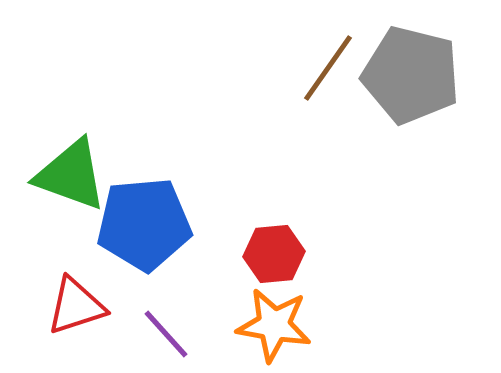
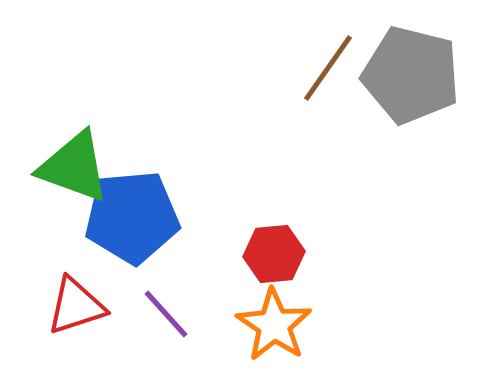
green triangle: moved 3 px right, 8 px up
blue pentagon: moved 12 px left, 7 px up
orange star: rotated 24 degrees clockwise
purple line: moved 20 px up
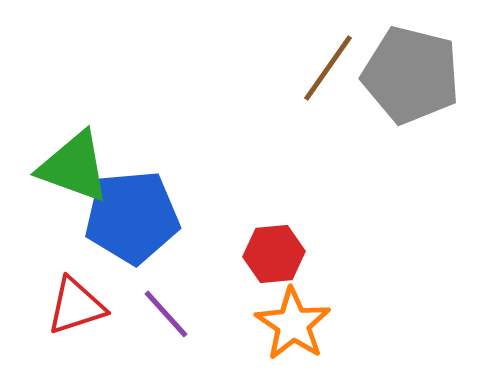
orange star: moved 19 px right, 1 px up
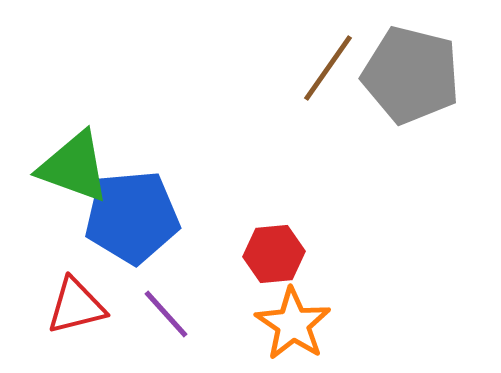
red triangle: rotated 4 degrees clockwise
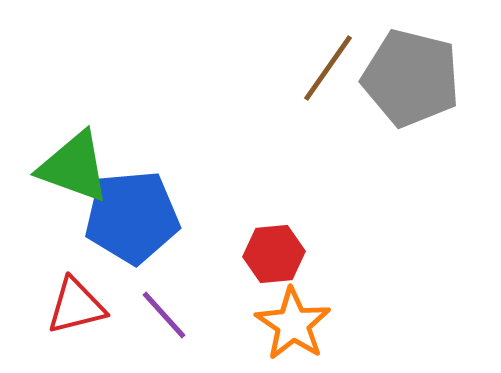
gray pentagon: moved 3 px down
purple line: moved 2 px left, 1 px down
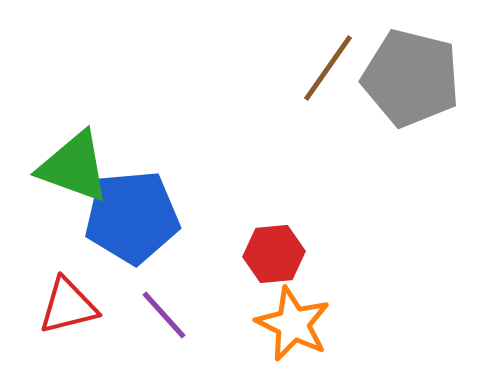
red triangle: moved 8 px left
orange star: rotated 8 degrees counterclockwise
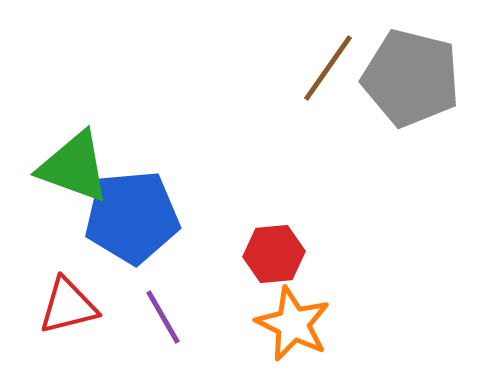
purple line: moved 1 px left, 2 px down; rotated 12 degrees clockwise
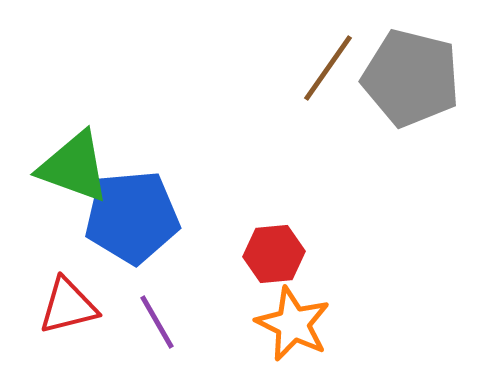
purple line: moved 6 px left, 5 px down
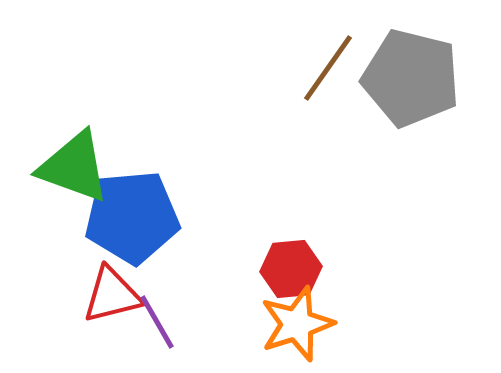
red hexagon: moved 17 px right, 15 px down
red triangle: moved 44 px right, 11 px up
orange star: moved 4 px right; rotated 28 degrees clockwise
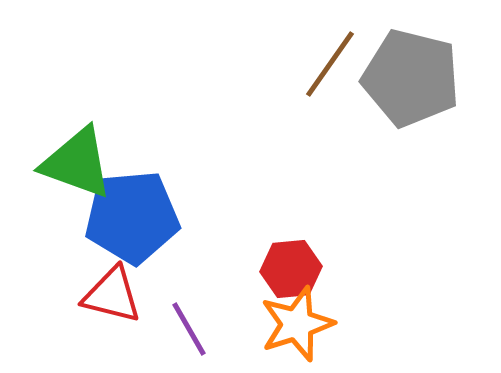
brown line: moved 2 px right, 4 px up
green triangle: moved 3 px right, 4 px up
red triangle: rotated 28 degrees clockwise
purple line: moved 32 px right, 7 px down
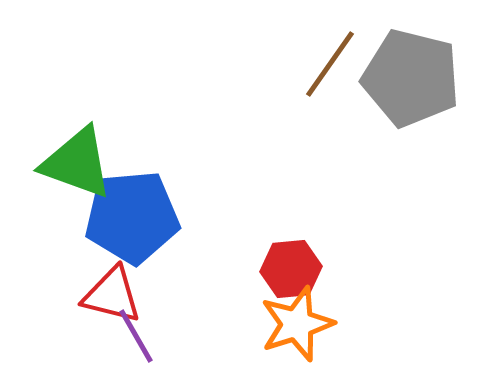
purple line: moved 53 px left, 7 px down
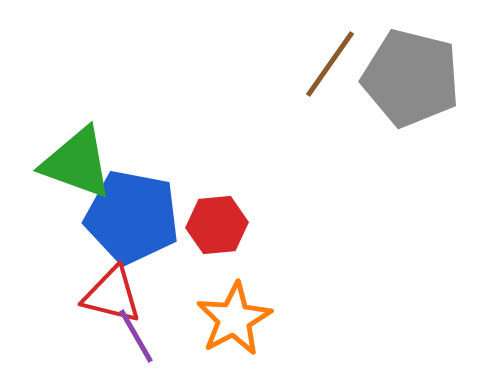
blue pentagon: rotated 16 degrees clockwise
red hexagon: moved 74 px left, 44 px up
orange star: moved 63 px left, 5 px up; rotated 10 degrees counterclockwise
